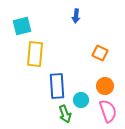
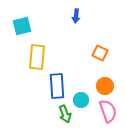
yellow rectangle: moved 2 px right, 3 px down
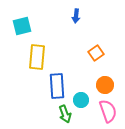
orange square: moved 4 px left; rotated 28 degrees clockwise
orange circle: moved 1 px up
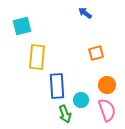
blue arrow: moved 9 px right, 3 px up; rotated 120 degrees clockwise
orange square: rotated 21 degrees clockwise
orange circle: moved 2 px right
pink semicircle: moved 1 px left, 1 px up
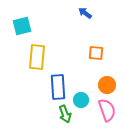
orange square: rotated 21 degrees clockwise
blue rectangle: moved 1 px right, 1 px down
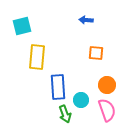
blue arrow: moved 1 px right, 7 px down; rotated 32 degrees counterclockwise
